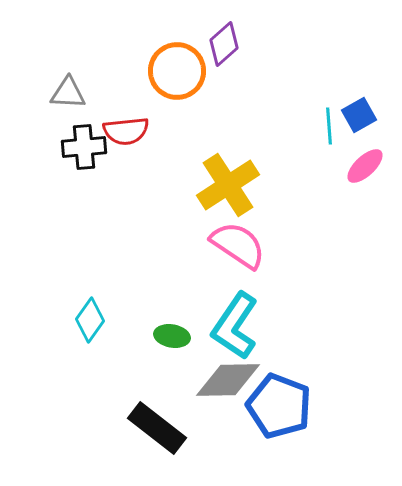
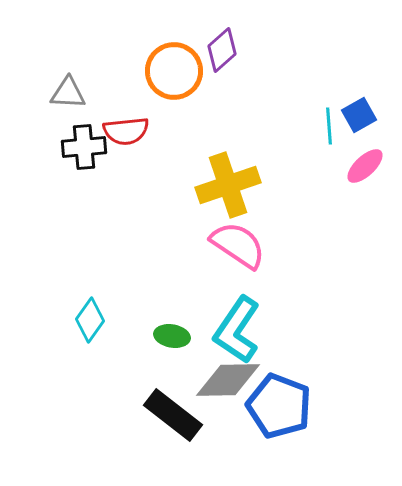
purple diamond: moved 2 px left, 6 px down
orange circle: moved 3 px left
yellow cross: rotated 14 degrees clockwise
cyan L-shape: moved 2 px right, 4 px down
black rectangle: moved 16 px right, 13 px up
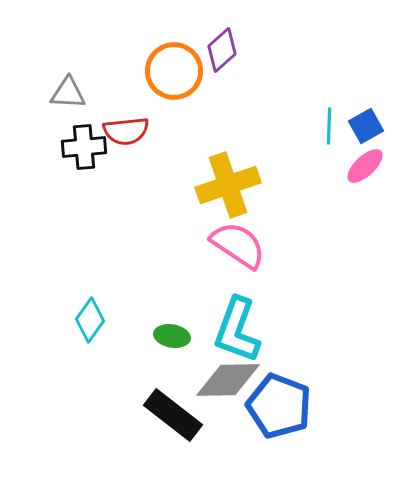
blue square: moved 7 px right, 11 px down
cyan line: rotated 6 degrees clockwise
cyan L-shape: rotated 14 degrees counterclockwise
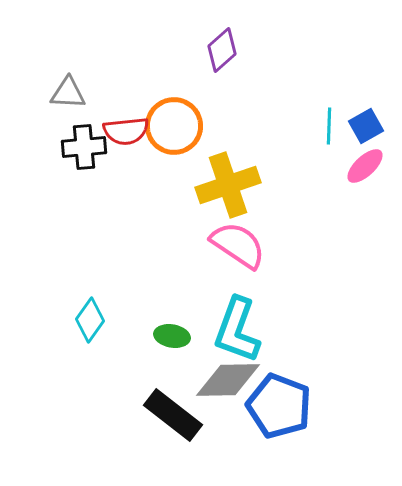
orange circle: moved 55 px down
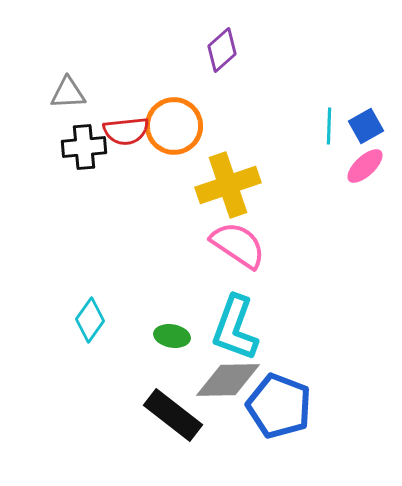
gray triangle: rotated 6 degrees counterclockwise
cyan L-shape: moved 2 px left, 2 px up
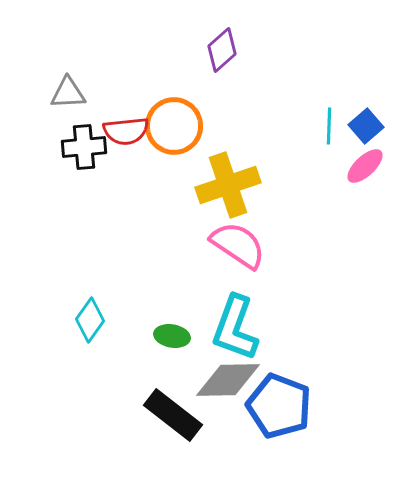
blue square: rotated 12 degrees counterclockwise
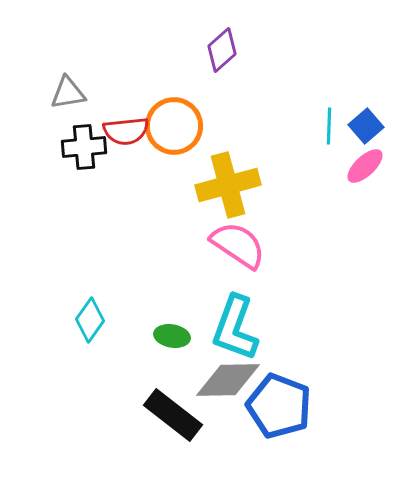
gray triangle: rotated 6 degrees counterclockwise
yellow cross: rotated 4 degrees clockwise
